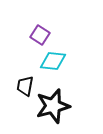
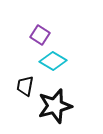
cyan diamond: rotated 24 degrees clockwise
black star: moved 2 px right
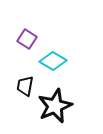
purple square: moved 13 px left, 4 px down
black star: rotated 8 degrees counterclockwise
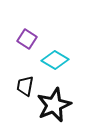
cyan diamond: moved 2 px right, 1 px up
black star: moved 1 px left, 1 px up
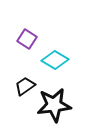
black trapezoid: rotated 45 degrees clockwise
black star: rotated 16 degrees clockwise
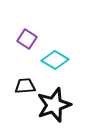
black trapezoid: rotated 30 degrees clockwise
black star: rotated 12 degrees counterclockwise
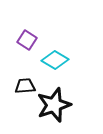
purple square: moved 1 px down
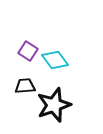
purple square: moved 1 px right, 11 px down
cyan diamond: rotated 24 degrees clockwise
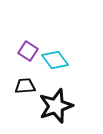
black star: moved 2 px right, 1 px down
